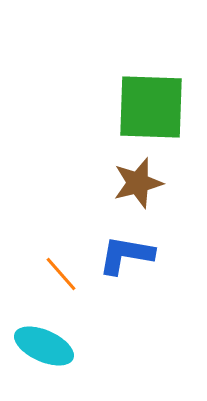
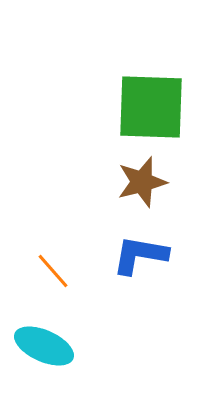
brown star: moved 4 px right, 1 px up
blue L-shape: moved 14 px right
orange line: moved 8 px left, 3 px up
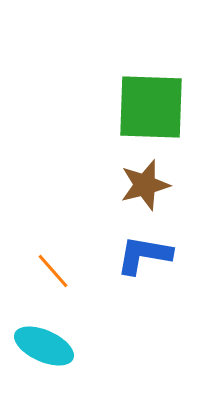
brown star: moved 3 px right, 3 px down
blue L-shape: moved 4 px right
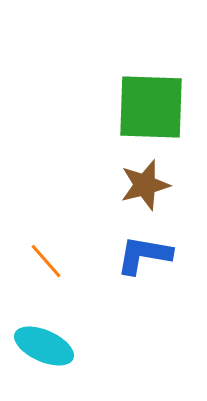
orange line: moved 7 px left, 10 px up
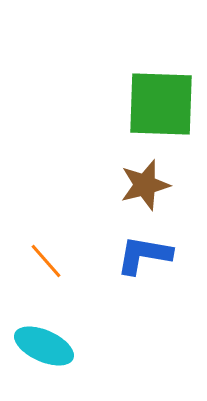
green square: moved 10 px right, 3 px up
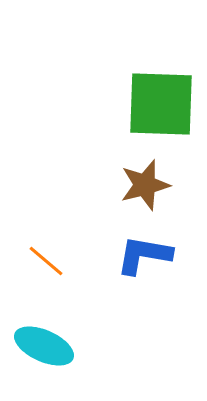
orange line: rotated 9 degrees counterclockwise
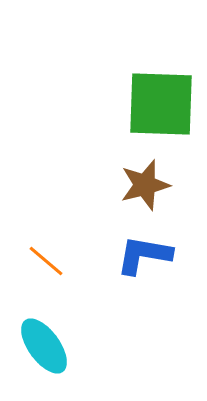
cyan ellipse: rotated 30 degrees clockwise
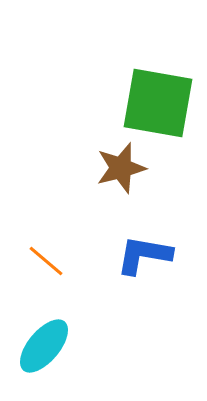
green square: moved 3 px left, 1 px up; rotated 8 degrees clockwise
brown star: moved 24 px left, 17 px up
cyan ellipse: rotated 76 degrees clockwise
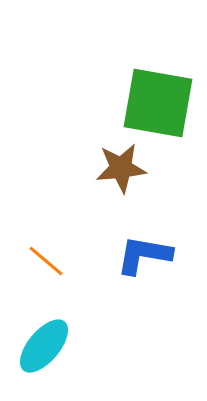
brown star: rotated 9 degrees clockwise
